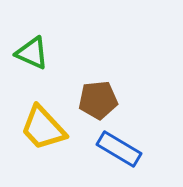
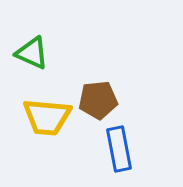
yellow trapezoid: moved 4 px right, 11 px up; rotated 42 degrees counterclockwise
blue rectangle: rotated 48 degrees clockwise
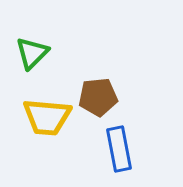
green triangle: rotated 51 degrees clockwise
brown pentagon: moved 3 px up
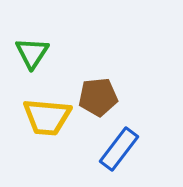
green triangle: rotated 12 degrees counterclockwise
blue rectangle: rotated 48 degrees clockwise
